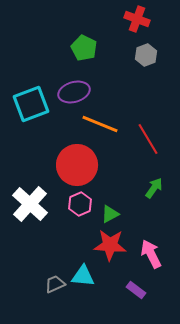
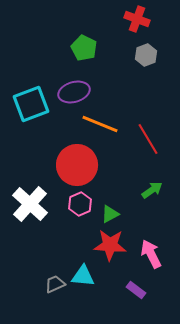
green arrow: moved 2 px left, 2 px down; rotated 20 degrees clockwise
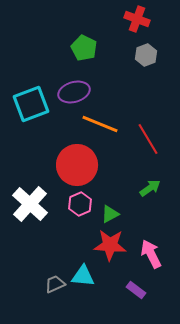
green arrow: moved 2 px left, 2 px up
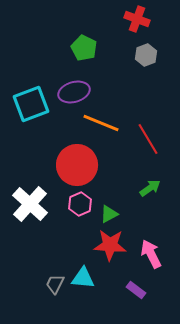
orange line: moved 1 px right, 1 px up
green triangle: moved 1 px left
cyan triangle: moved 2 px down
gray trapezoid: rotated 40 degrees counterclockwise
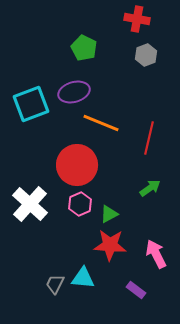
red cross: rotated 10 degrees counterclockwise
red line: moved 1 px right, 1 px up; rotated 44 degrees clockwise
pink arrow: moved 5 px right
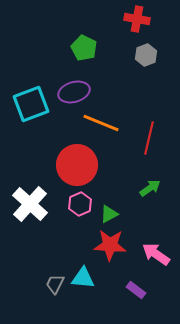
pink arrow: rotated 28 degrees counterclockwise
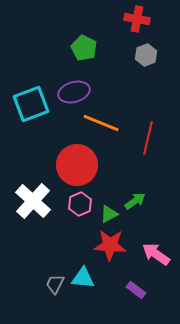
red line: moved 1 px left
green arrow: moved 15 px left, 13 px down
white cross: moved 3 px right, 3 px up
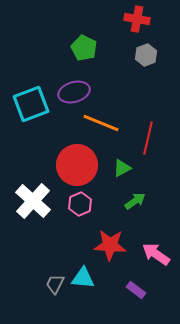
green triangle: moved 13 px right, 46 px up
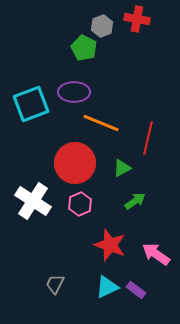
gray hexagon: moved 44 px left, 29 px up
purple ellipse: rotated 16 degrees clockwise
red circle: moved 2 px left, 2 px up
white cross: rotated 9 degrees counterclockwise
red star: rotated 16 degrees clockwise
cyan triangle: moved 24 px right, 9 px down; rotated 30 degrees counterclockwise
